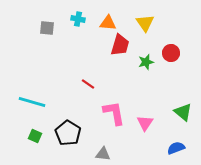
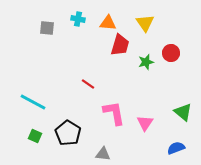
cyan line: moved 1 px right; rotated 12 degrees clockwise
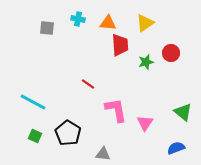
yellow triangle: rotated 30 degrees clockwise
red trapezoid: rotated 20 degrees counterclockwise
pink L-shape: moved 2 px right, 3 px up
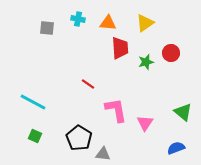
red trapezoid: moved 3 px down
black pentagon: moved 11 px right, 5 px down
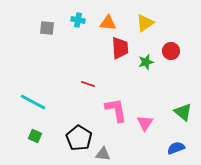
cyan cross: moved 1 px down
red circle: moved 2 px up
red line: rotated 16 degrees counterclockwise
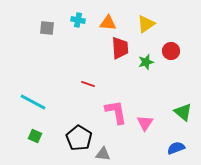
yellow triangle: moved 1 px right, 1 px down
pink L-shape: moved 2 px down
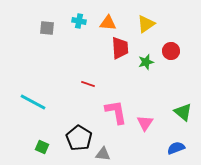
cyan cross: moved 1 px right, 1 px down
green square: moved 7 px right, 11 px down
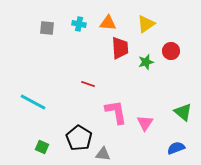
cyan cross: moved 3 px down
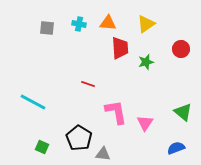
red circle: moved 10 px right, 2 px up
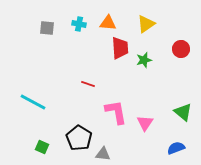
green star: moved 2 px left, 2 px up
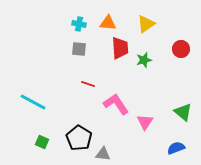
gray square: moved 32 px right, 21 px down
pink L-shape: moved 8 px up; rotated 24 degrees counterclockwise
pink triangle: moved 1 px up
green square: moved 5 px up
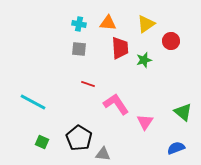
red circle: moved 10 px left, 8 px up
